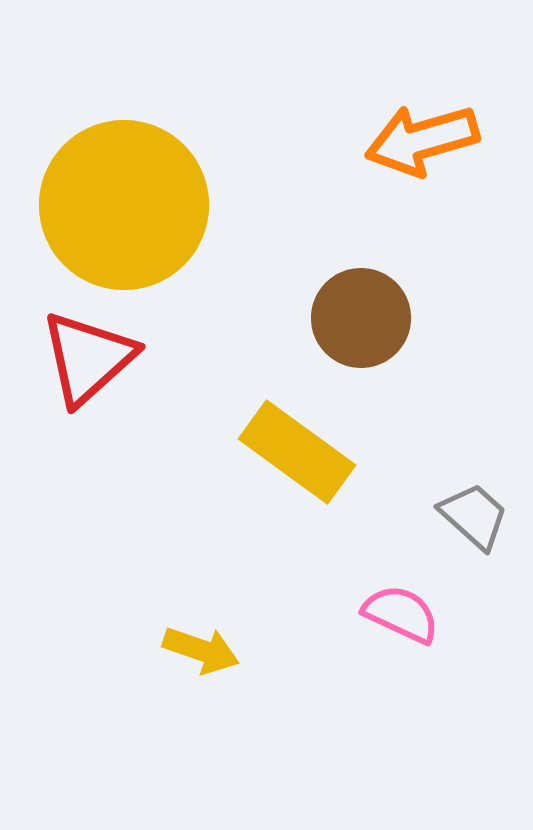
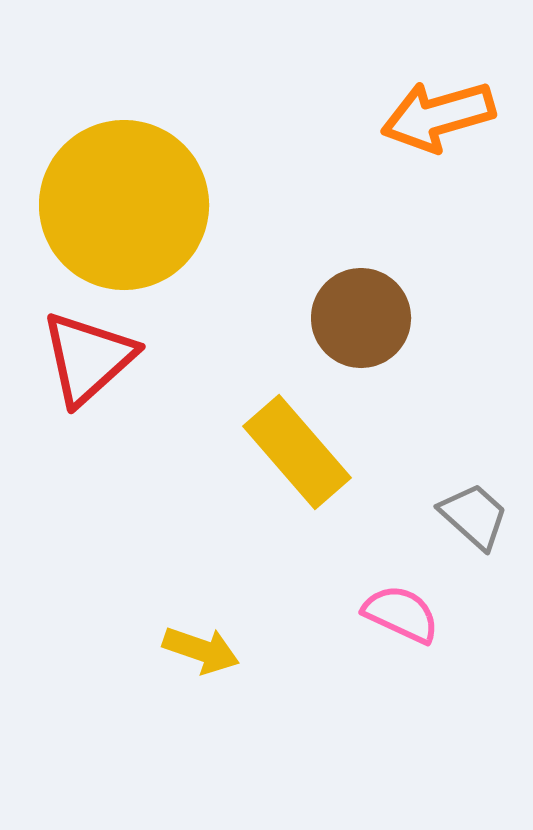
orange arrow: moved 16 px right, 24 px up
yellow rectangle: rotated 13 degrees clockwise
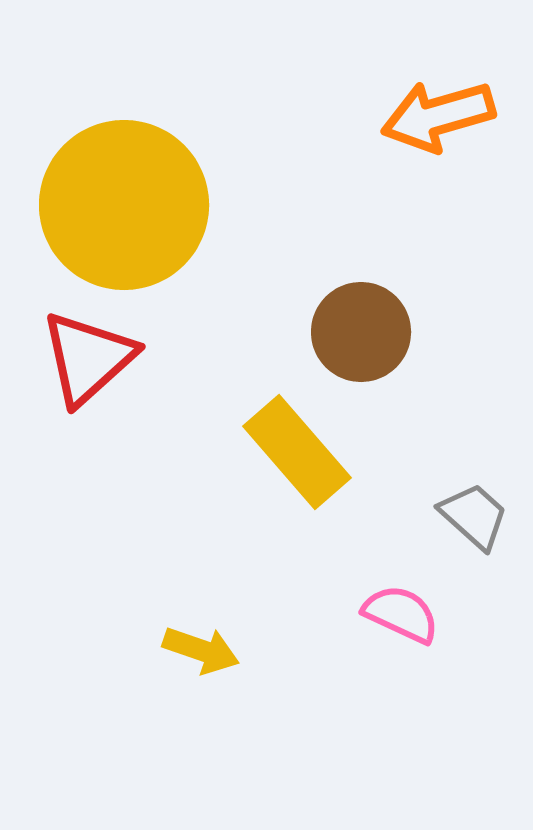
brown circle: moved 14 px down
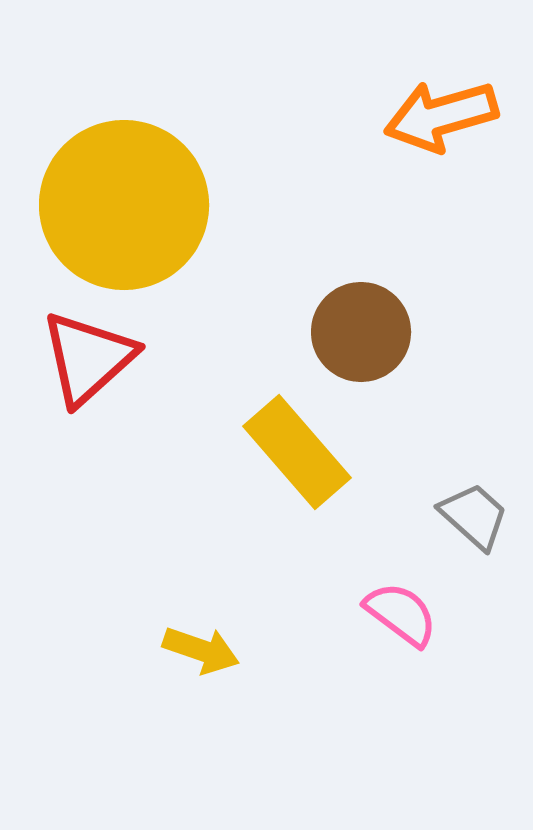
orange arrow: moved 3 px right
pink semicircle: rotated 12 degrees clockwise
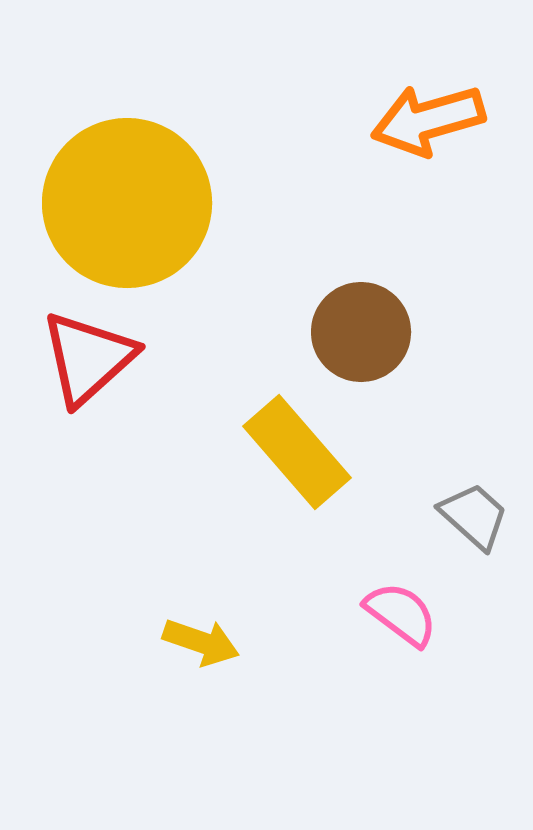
orange arrow: moved 13 px left, 4 px down
yellow circle: moved 3 px right, 2 px up
yellow arrow: moved 8 px up
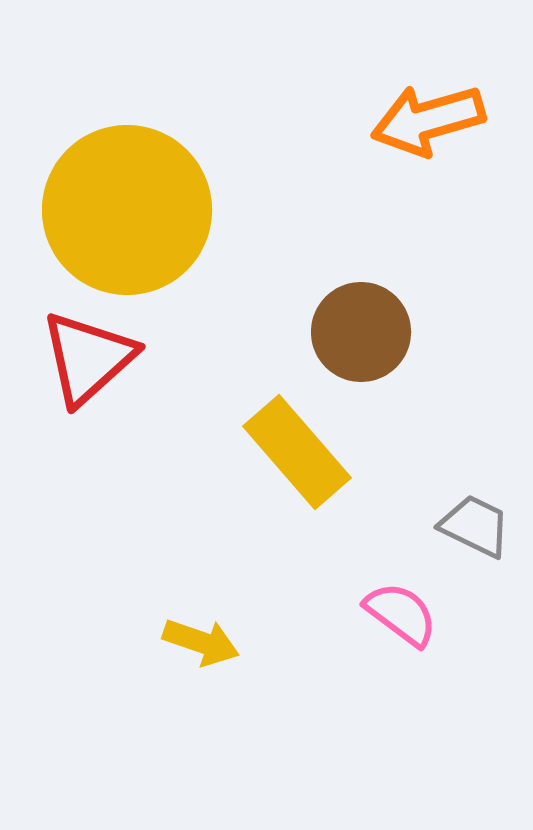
yellow circle: moved 7 px down
gray trapezoid: moved 1 px right, 10 px down; rotated 16 degrees counterclockwise
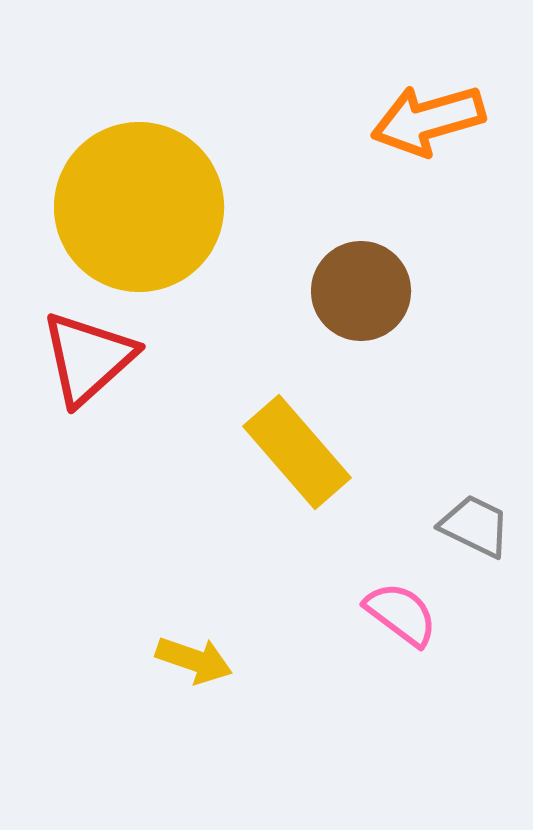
yellow circle: moved 12 px right, 3 px up
brown circle: moved 41 px up
yellow arrow: moved 7 px left, 18 px down
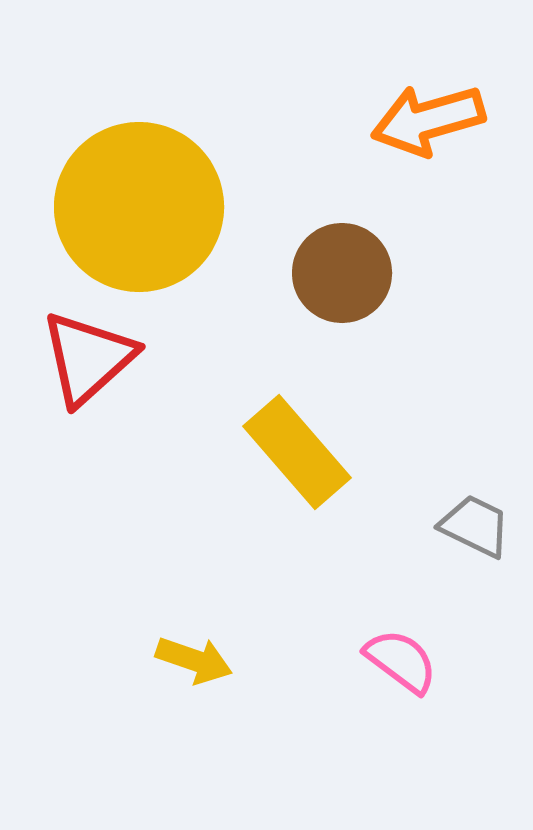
brown circle: moved 19 px left, 18 px up
pink semicircle: moved 47 px down
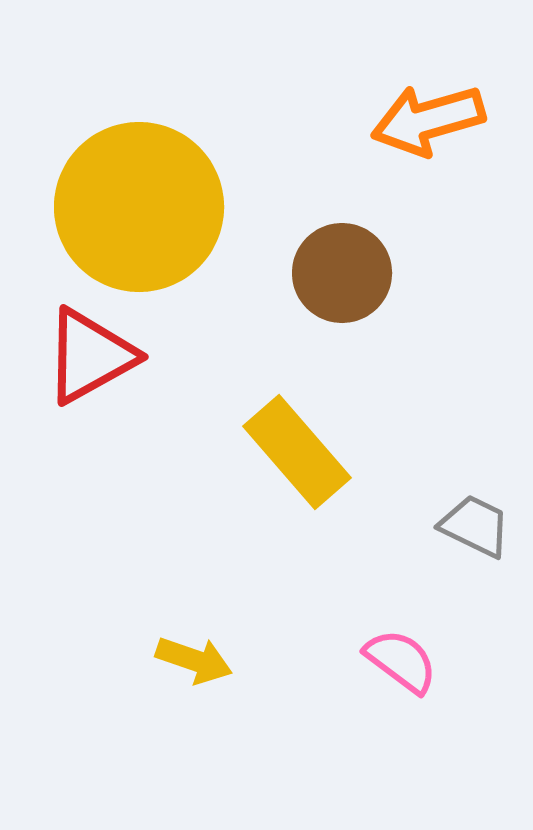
red triangle: moved 2 px right, 2 px up; rotated 13 degrees clockwise
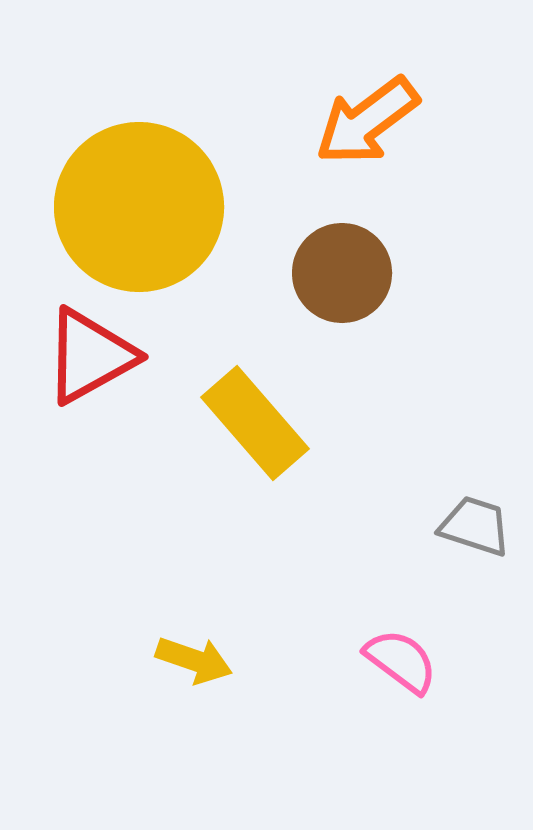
orange arrow: moved 61 px left, 1 px down; rotated 21 degrees counterclockwise
yellow rectangle: moved 42 px left, 29 px up
gray trapezoid: rotated 8 degrees counterclockwise
